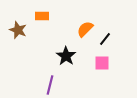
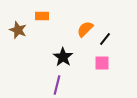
black star: moved 3 px left, 1 px down
purple line: moved 7 px right
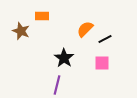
brown star: moved 3 px right, 1 px down
black line: rotated 24 degrees clockwise
black star: moved 1 px right, 1 px down
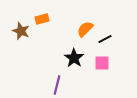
orange rectangle: moved 3 px down; rotated 16 degrees counterclockwise
black star: moved 10 px right
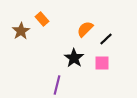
orange rectangle: rotated 64 degrees clockwise
brown star: rotated 18 degrees clockwise
black line: moved 1 px right; rotated 16 degrees counterclockwise
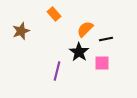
orange rectangle: moved 12 px right, 5 px up
brown star: rotated 12 degrees clockwise
black line: rotated 32 degrees clockwise
black star: moved 5 px right, 6 px up
purple line: moved 14 px up
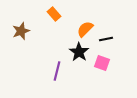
pink square: rotated 21 degrees clockwise
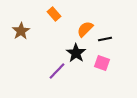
brown star: rotated 12 degrees counterclockwise
black line: moved 1 px left
black star: moved 3 px left, 1 px down
purple line: rotated 30 degrees clockwise
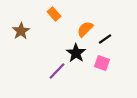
black line: rotated 24 degrees counterclockwise
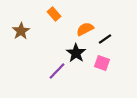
orange semicircle: rotated 18 degrees clockwise
